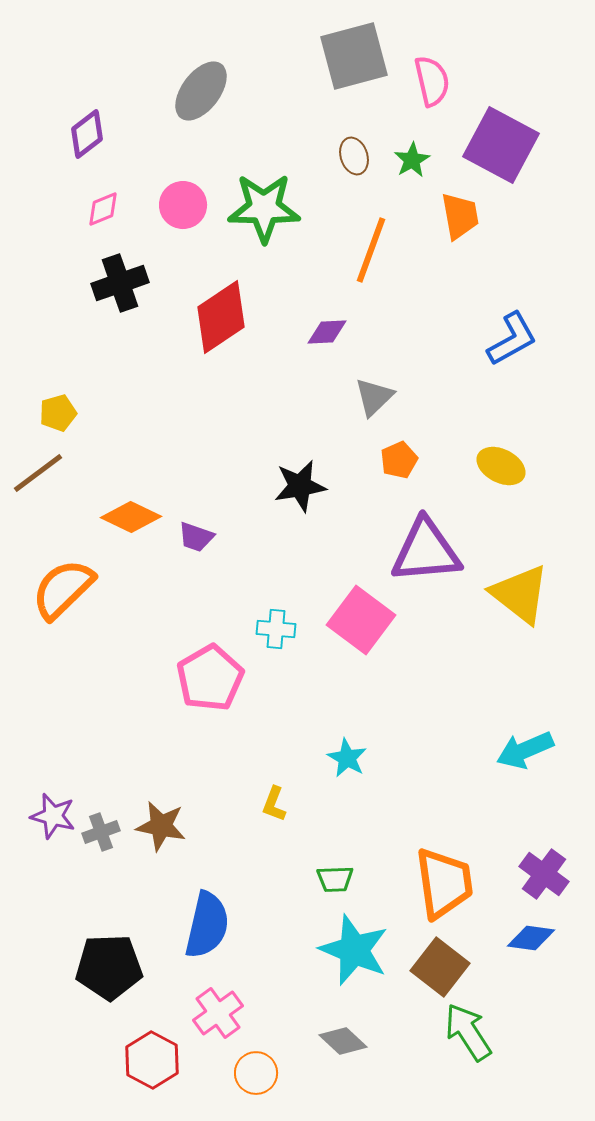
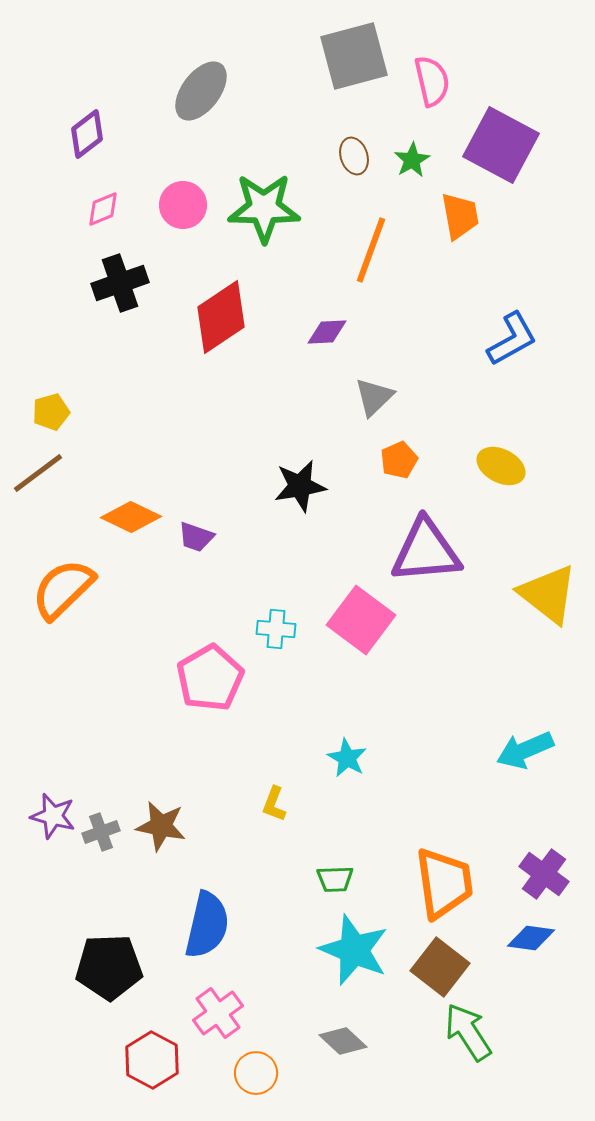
yellow pentagon at (58, 413): moved 7 px left, 1 px up
yellow triangle at (520, 594): moved 28 px right
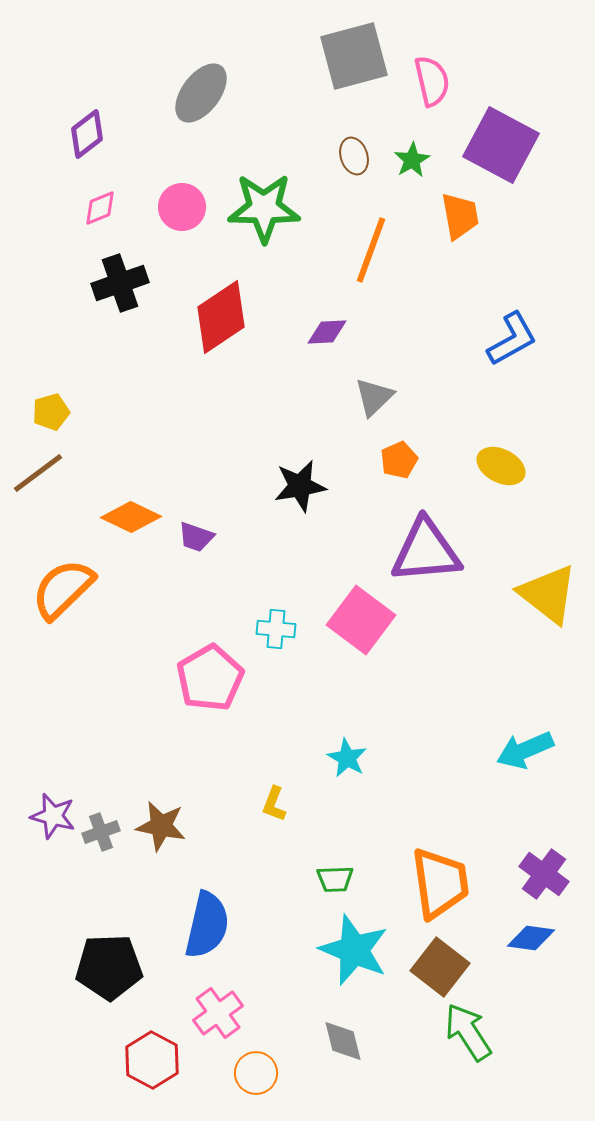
gray ellipse at (201, 91): moved 2 px down
pink circle at (183, 205): moved 1 px left, 2 px down
pink diamond at (103, 209): moved 3 px left, 1 px up
orange trapezoid at (444, 883): moved 4 px left
gray diamond at (343, 1041): rotated 33 degrees clockwise
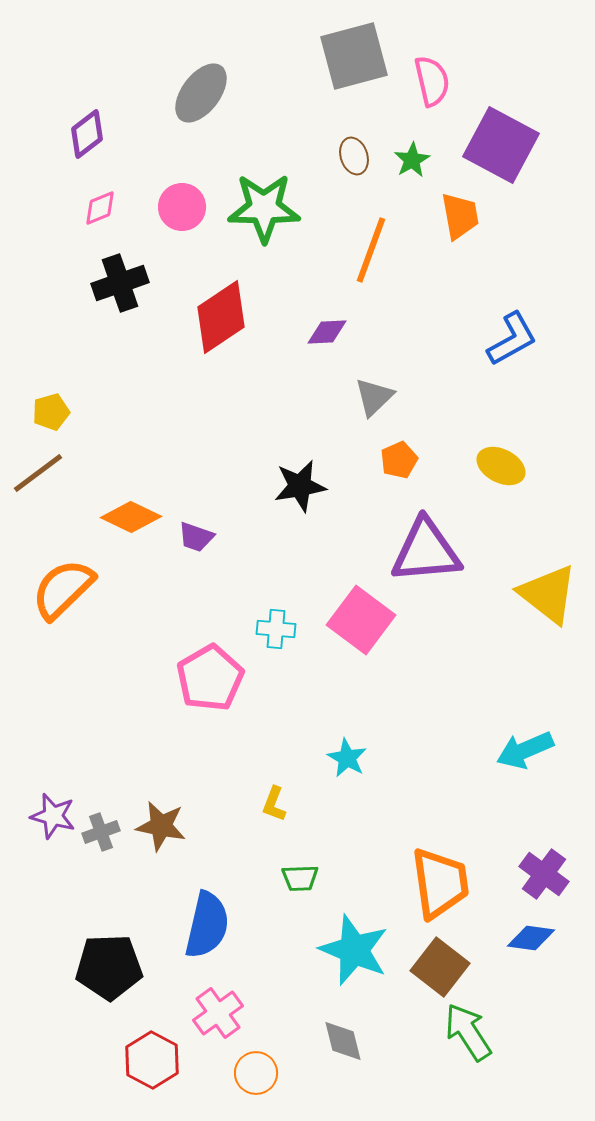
green trapezoid at (335, 879): moved 35 px left, 1 px up
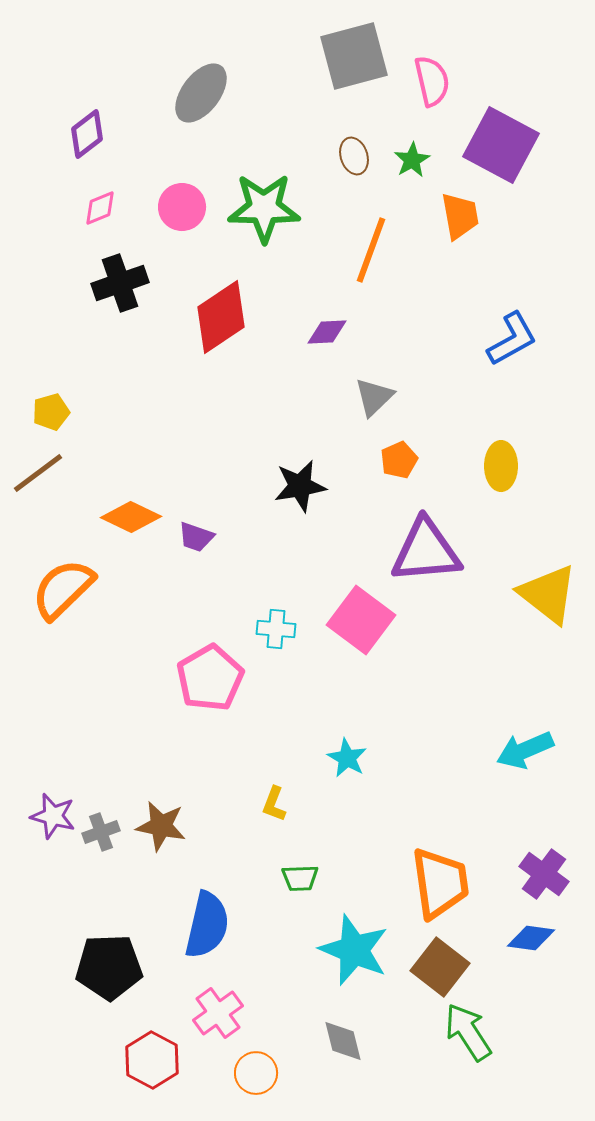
yellow ellipse at (501, 466): rotated 63 degrees clockwise
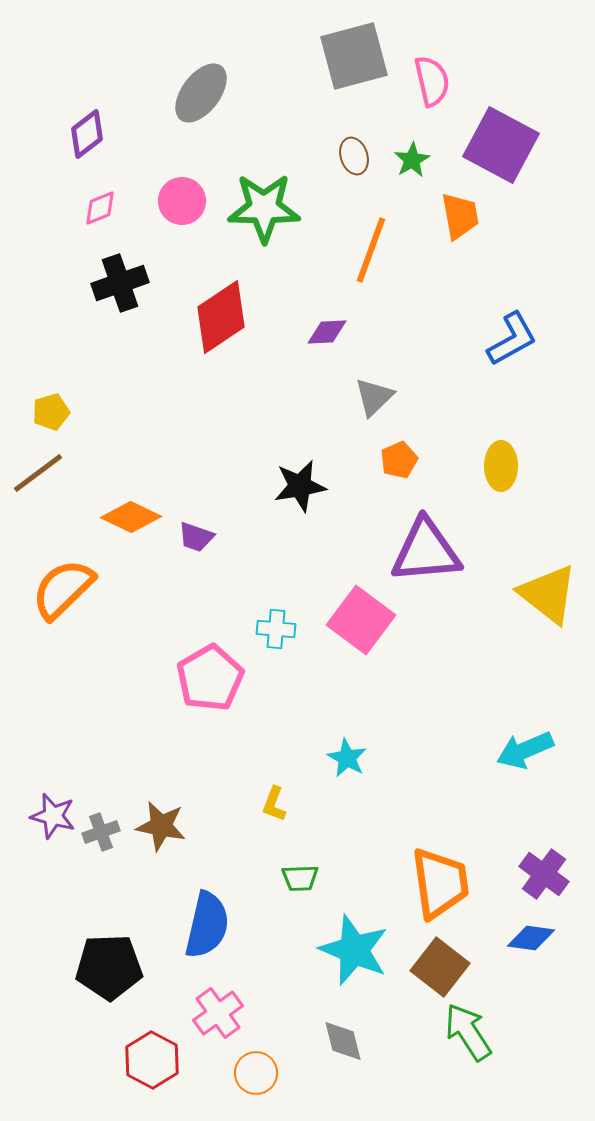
pink circle at (182, 207): moved 6 px up
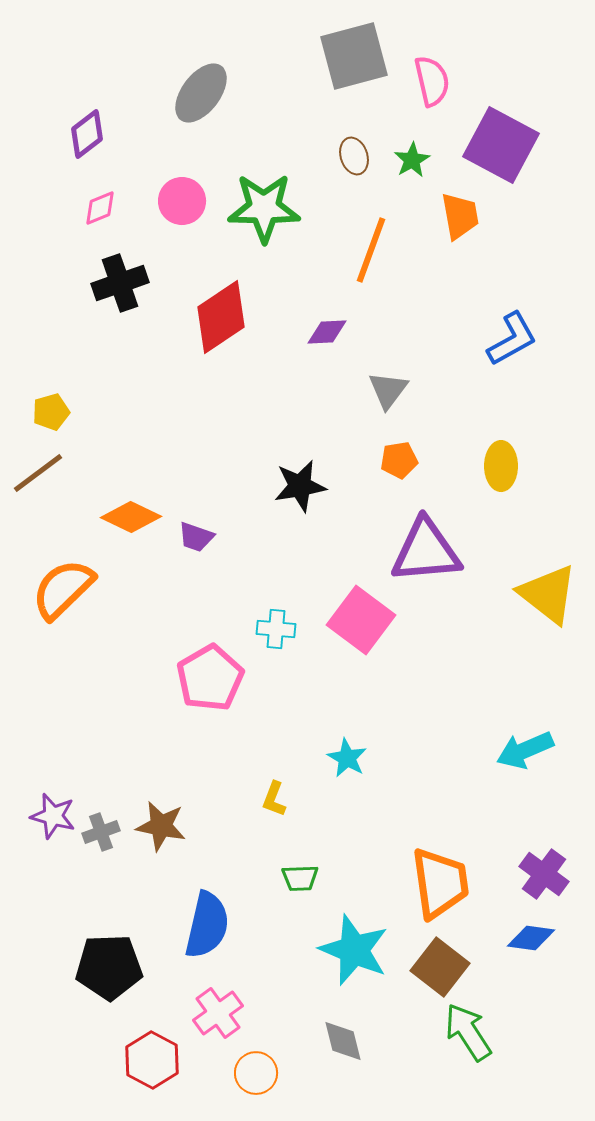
gray triangle at (374, 397): moved 14 px right, 7 px up; rotated 9 degrees counterclockwise
orange pentagon at (399, 460): rotated 15 degrees clockwise
yellow L-shape at (274, 804): moved 5 px up
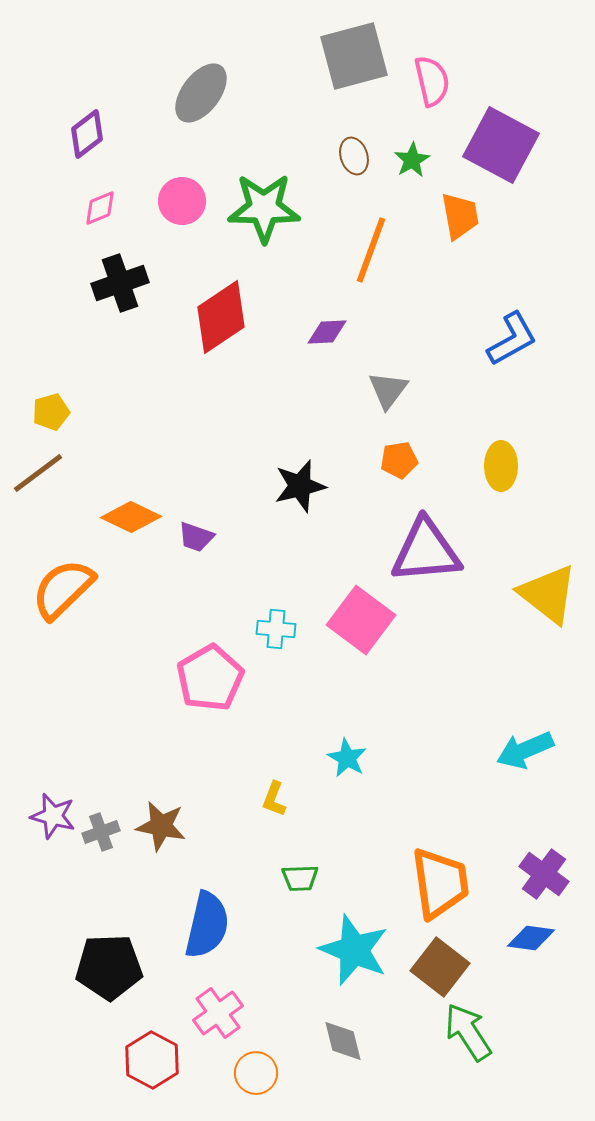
black star at (300, 486): rotated 4 degrees counterclockwise
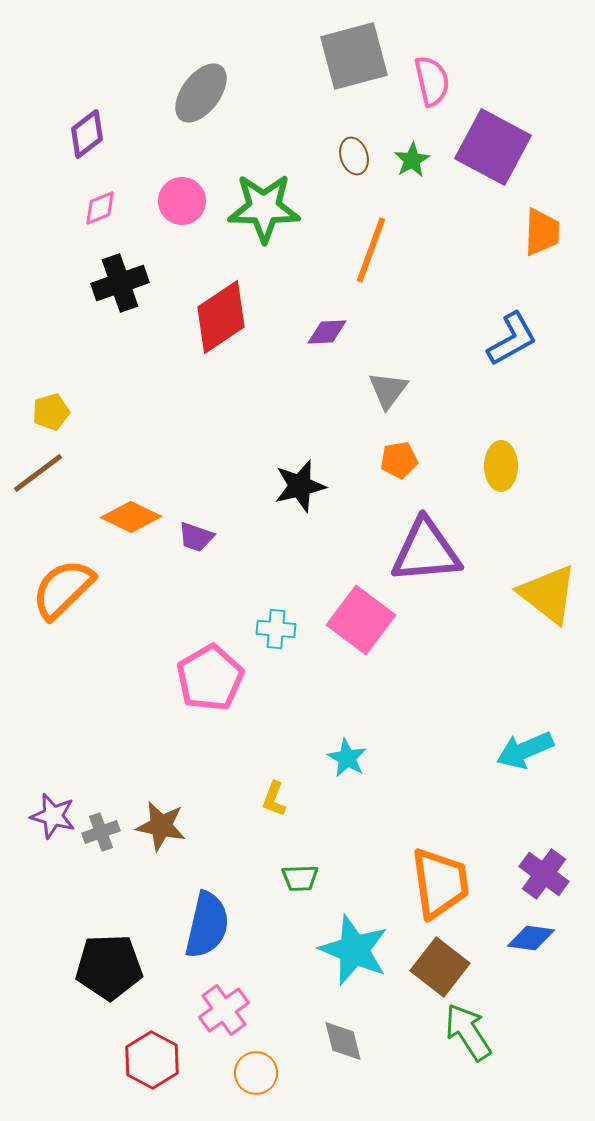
purple square at (501, 145): moved 8 px left, 2 px down
orange trapezoid at (460, 216): moved 82 px right, 16 px down; rotated 12 degrees clockwise
pink cross at (218, 1013): moved 6 px right, 3 px up
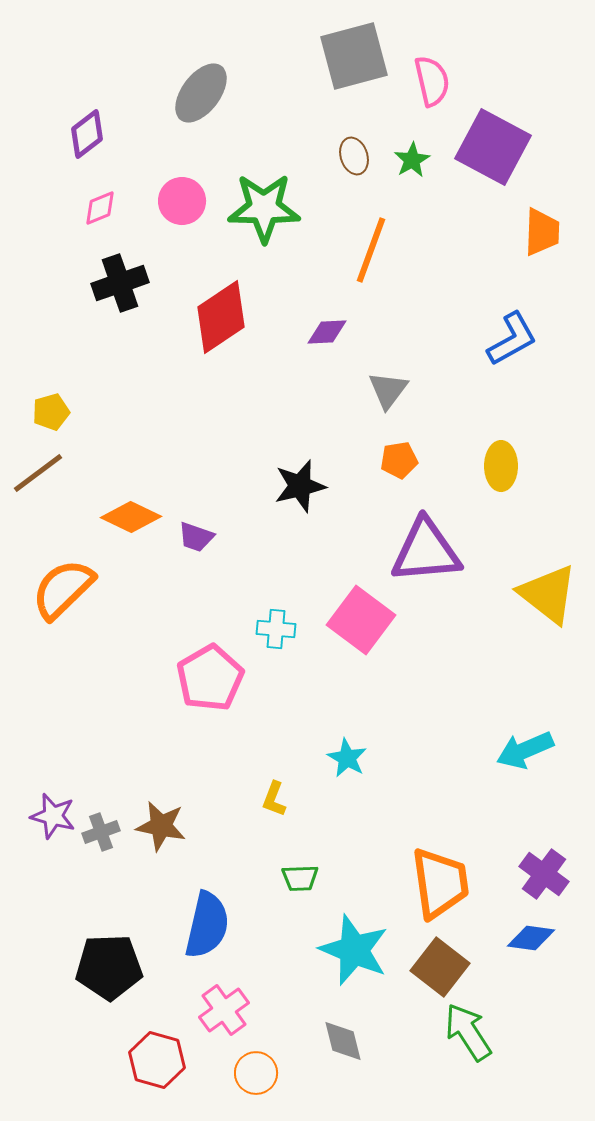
red hexagon at (152, 1060): moved 5 px right; rotated 12 degrees counterclockwise
